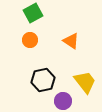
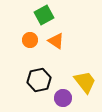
green square: moved 11 px right, 2 px down
orange triangle: moved 15 px left
black hexagon: moved 4 px left
purple circle: moved 3 px up
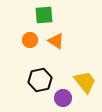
green square: rotated 24 degrees clockwise
black hexagon: moved 1 px right
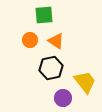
black hexagon: moved 11 px right, 12 px up
